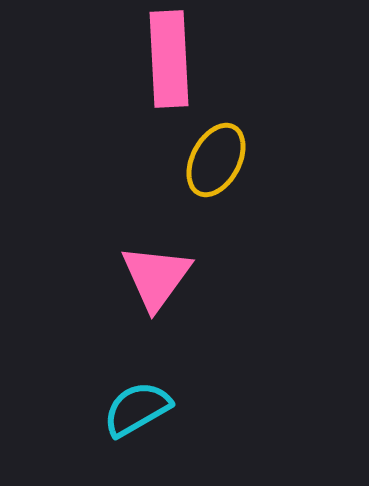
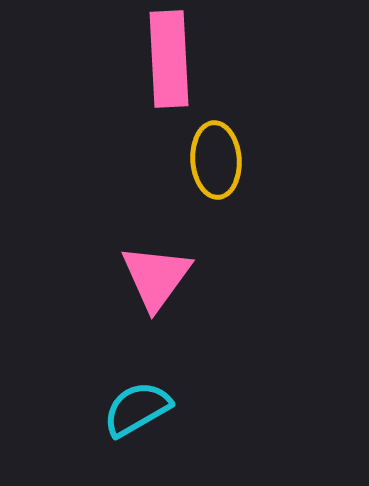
yellow ellipse: rotated 32 degrees counterclockwise
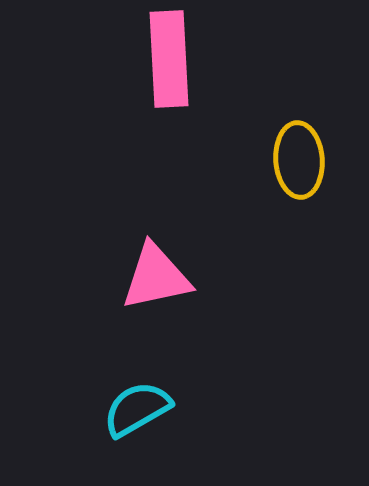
yellow ellipse: moved 83 px right
pink triangle: rotated 42 degrees clockwise
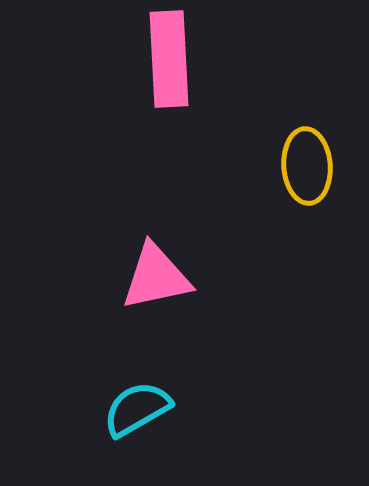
yellow ellipse: moved 8 px right, 6 px down
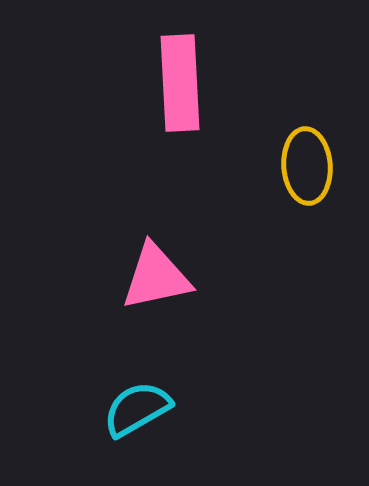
pink rectangle: moved 11 px right, 24 px down
